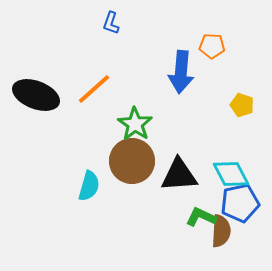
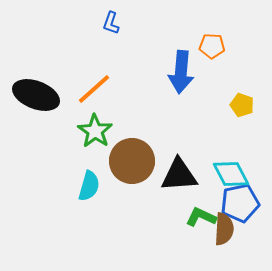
green star: moved 40 px left, 7 px down
brown semicircle: moved 3 px right, 2 px up
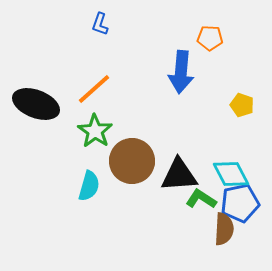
blue L-shape: moved 11 px left, 1 px down
orange pentagon: moved 2 px left, 8 px up
black ellipse: moved 9 px down
green L-shape: moved 18 px up; rotated 8 degrees clockwise
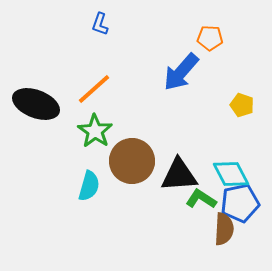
blue arrow: rotated 36 degrees clockwise
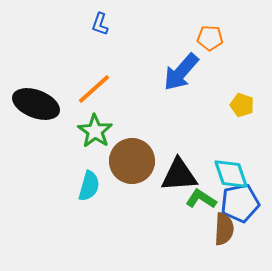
cyan diamond: rotated 9 degrees clockwise
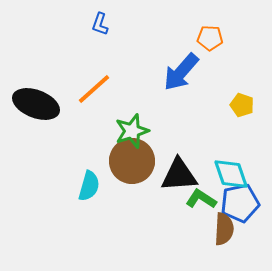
green star: moved 37 px right; rotated 20 degrees clockwise
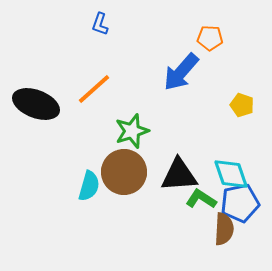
brown circle: moved 8 px left, 11 px down
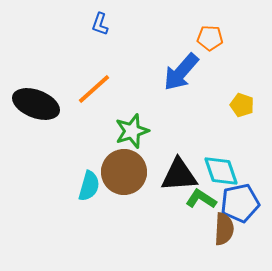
cyan diamond: moved 10 px left, 3 px up
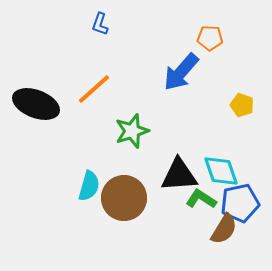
brown circle: moved 26 px down
brown semicircle: rotated 28 degrees clockwise
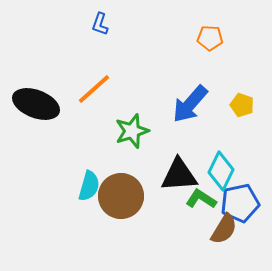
blue arrow: moved 9 px right, 32 px down
cyan diamond: rotated 45 degrees clockwise
brown circle: moved 3 px left, 2 px up
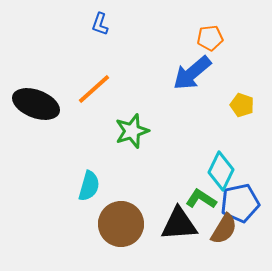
orange pentagon: rotated 10 degrees counterclockwise
blue arrow: moved 2 px right, 31 px up; rotated 9 degrees clockwise
black triangle: moved 49 px down
brown circle: moved 28 px down
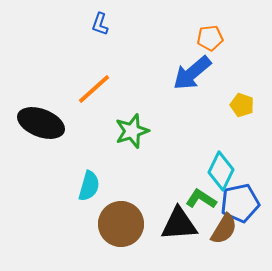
black ellipse: moved 5 px right, 19 px down
